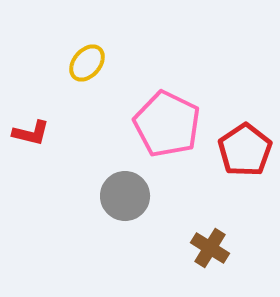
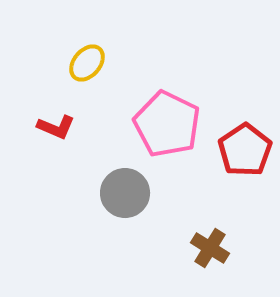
red L-shape: moved 25 px right, 6 px up; rotated 9 degrees clockwise
gray circle: moved 3 px up
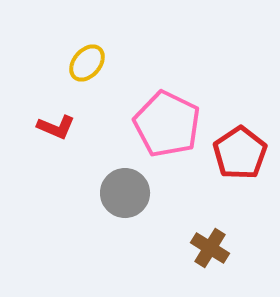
red pentagon: moved 5 px left, 3 px down
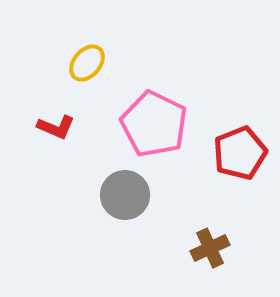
pink pentagon: moved 13 px left
red pentagon: rotated 12 degrees clockwise
gray circle: moved 2 px down
brown cross: rotated 33 degrees clockwise
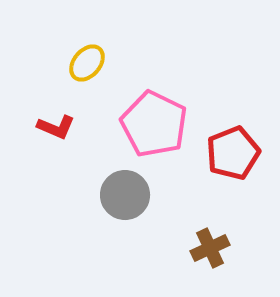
red pentagon: moved 7 px left
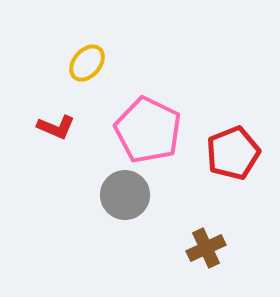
pink pentagon: moved 6 px left, 6 px down
brown cross: moved 4 px left
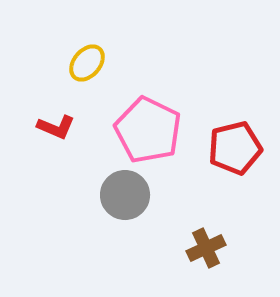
red pentagon: moved 2 px right, 5 px up; rotated 8 degrees clockwise
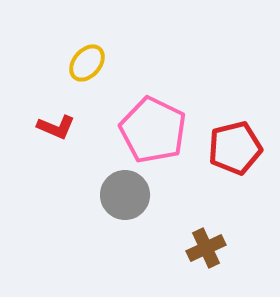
pink pentagon: moved 5 px right
